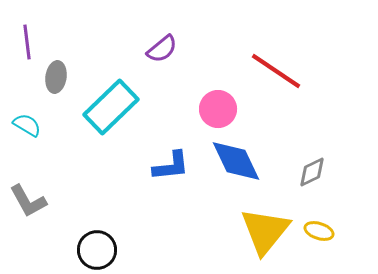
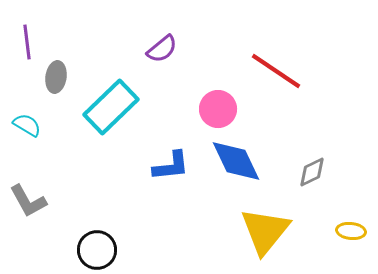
yellow ellipse: moved 32 px right; rotated 12 degrees counterclockwise
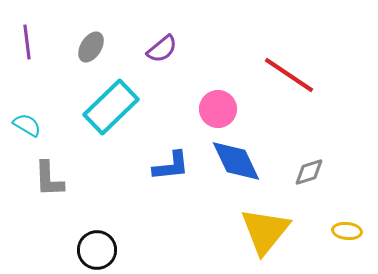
red line: moved 13 px right, 4 px down
gray ellipse: moved 35 px right, 30 px up; rotated 24 degrees clockwise
gray diamond: moved 3 px left; rotated 8 degrees clockwise
gray L-shape: moved 21 px right, 22 px up; rotated 27 degrees clockwise
yellow ellipse: moved 4 px left
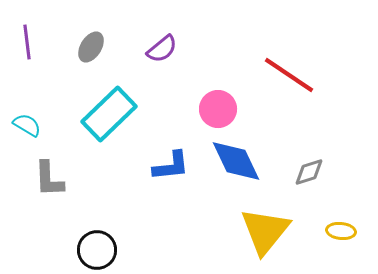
cyan rectangle: moved 2 px left, 7 px down
yellow ellipse: moved 6 px left
